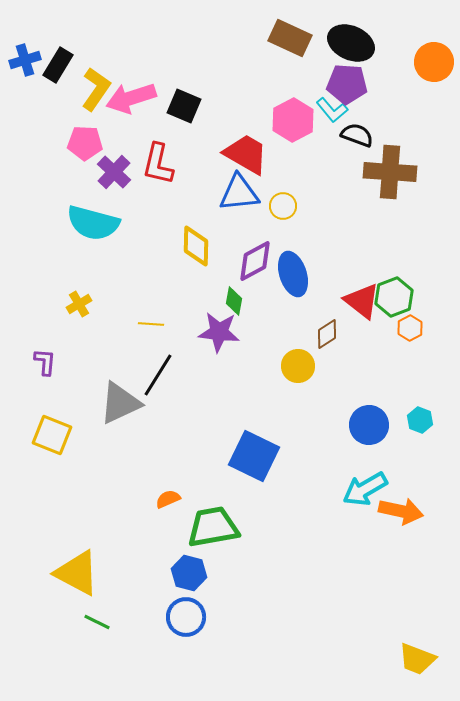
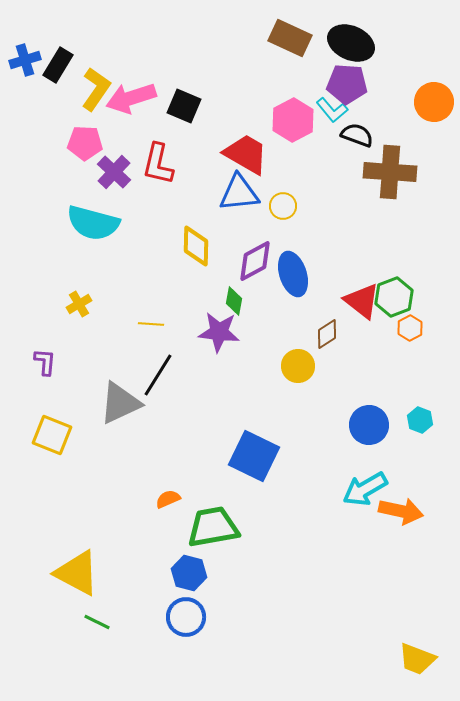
orange circle at (434, 62): moved 40 px down
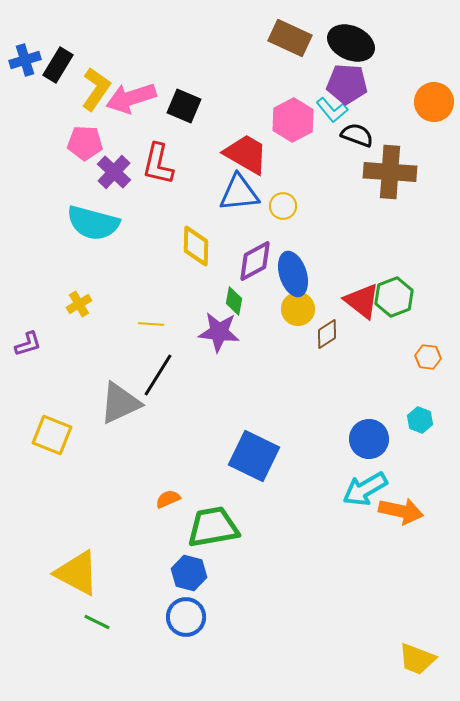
orange hexagon at (410, 328): moved 18 px right, 29 px down; rotated 25 degrees counterclockwise
purple L-shape at (45, 362): moved 17 px left, 18 px up; rotated 68 degrees clockwise
yellow circle at (298, 366): moved 57 px up
blue circle at (369, 425): moved 14 px down
